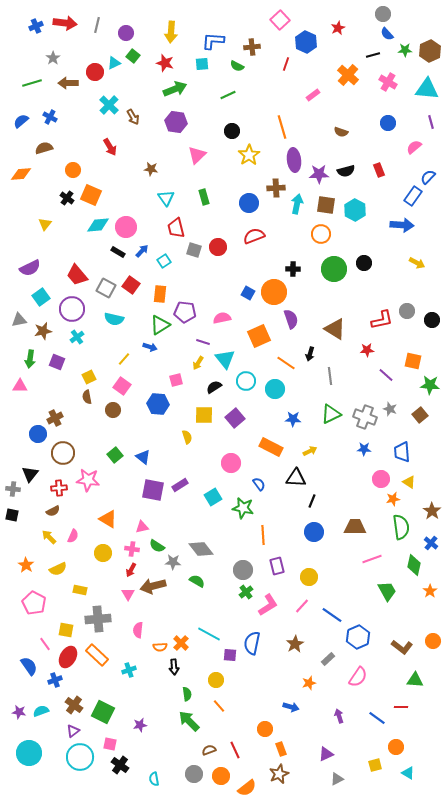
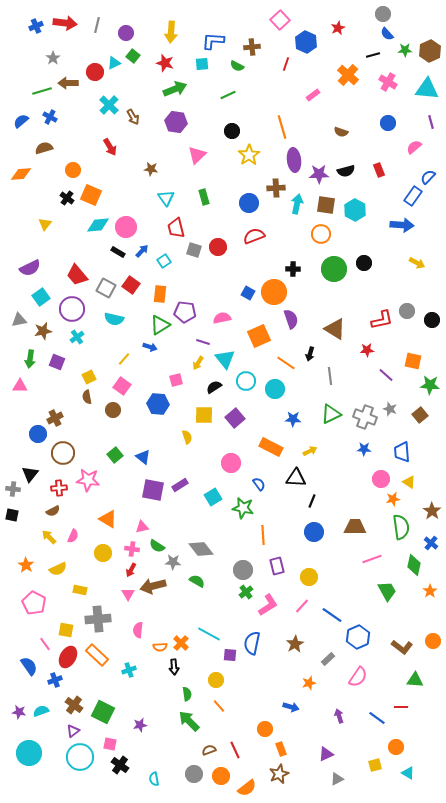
green line at (32, 83): moved 10 px right, 8 px down
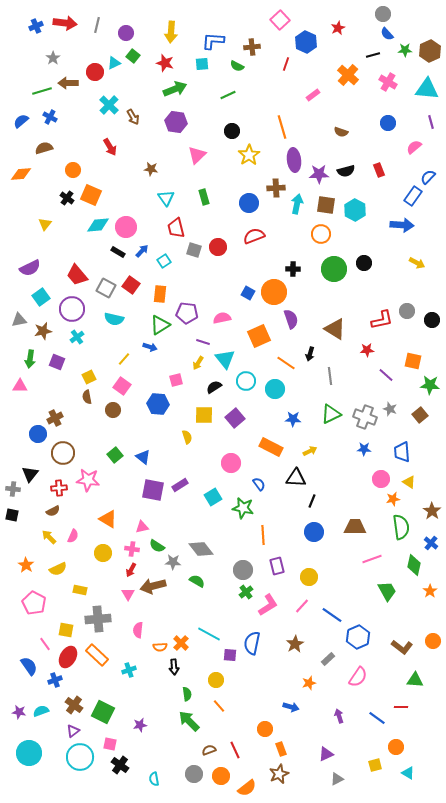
purple pentagon at (185, 312): moved 2 px right, 1 px down
